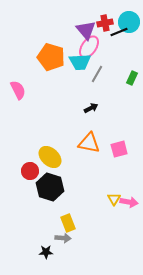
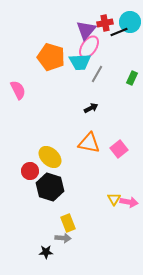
cyan circle: moved 1 px right
purple triangle: rotated 20 degrees clockwise
pink square: rotated 24 degrees counterclockwise
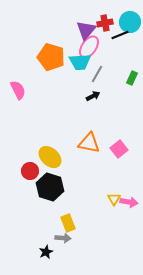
black line: moved 1 px right, 3 px down
black arrow: moved 2 px right, 12 px up
black star: rotated 24 degrees counterclockwise
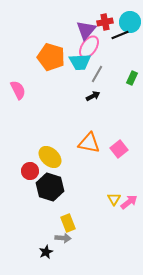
red cross: moved 1 px up
pink arrow: rotated 48 degrees counterclockwise
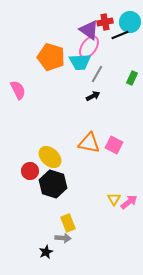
purple triangle: moved 3 px right; rotated 35 degrees counterclockwise
pink square: moved 5 px left, 4 px up; rotated 24 degrees counterclockwise
black hexagon: moved 3 px right, 3 px up
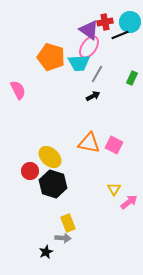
cyan trapezoid: moved 1 px left, 1 px down
yellow triangle: moved 10 px up
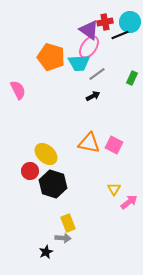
gray line: rotated 24 degrees clockwise
yellow ellipse: moved 4 px left, 3 px up
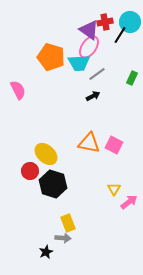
black line: rotated 36 degrees counterclockwise
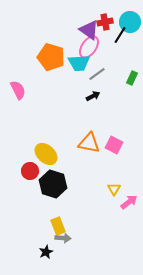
yellow rectangle: moved 10 px left, 3 px down
